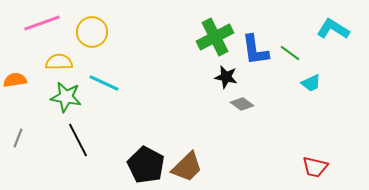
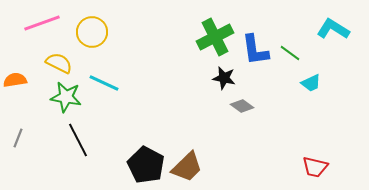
yellow semicircle: moved 1 px down; rotated 28 degrees clockwise
black star: moved 2 px left, 1 px down
gray diamond: moved 2 px down
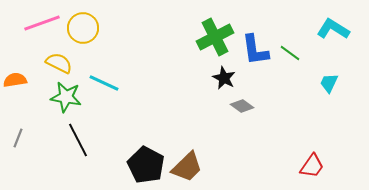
yellow circle: moved 9 px left, 4 px up
black star: rotated 15 degrees clockwise
cyan trapezoid: moved 18 px right; rotated 140 degrees clockwise
red trapezoid: moved 3 px left, 1 px up; rotated 68 degrees counterclockwise
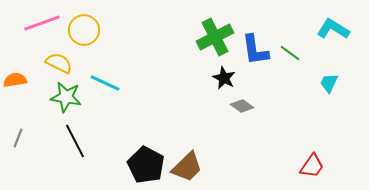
yellow circle: moved 1 px right, 2 px down
cyan line: moved 1 px right
black line: moved 3 px left, 1 px down
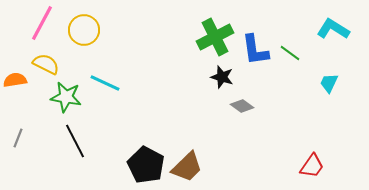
pink line: rotated 42 degrees counterclockwise
yellow semicircle: moved 13 px left, 1 px down
black star: moved 2 px left, 1 px up; rotated 10 degrees counterclockwise
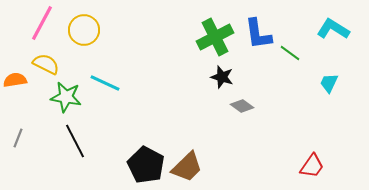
blue L-shape: moved 3 px right, 16 px up
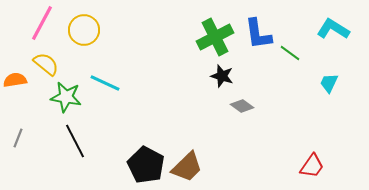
yellow semicircle: rotated 12 degrees clockwise
black star: moved 1 px up
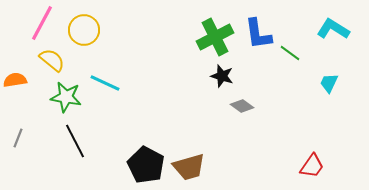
yellow semicircle: moved 6 px right, 4 px up
brown trapezoid: moved 2 px right; rotated 28 degrees clockwise
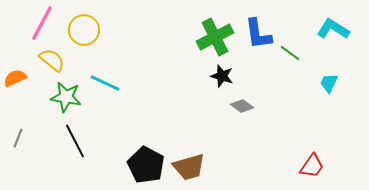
orange semicircle: moved 2 px up; rotated 15 degrees counterclockwise
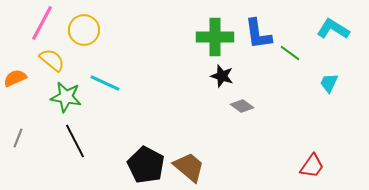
green cross: rotated 27 degrees clockwise
brown trapezoid: rotated 124 degrees counterclockwise
